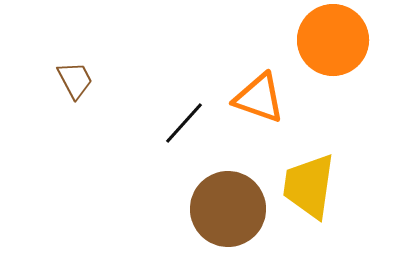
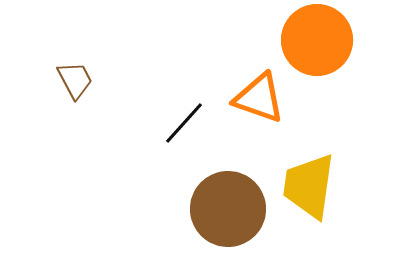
orange circle: moved 16 px left
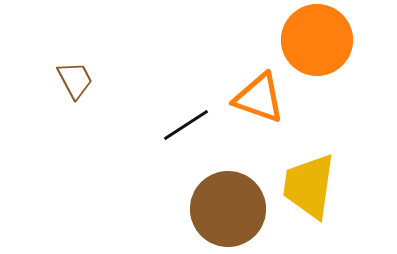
black line: moved 2 px right, 2 px down; rotated 15 degrees clockwise
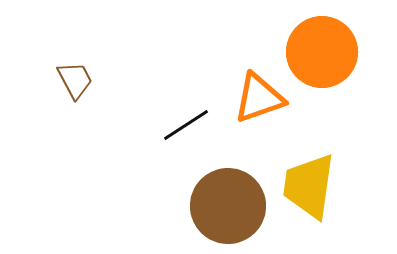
orange circle: moved 5 px right, 12 px down
orange triangle: rotated 38 degrees counterclockwise
brown circle: moved 3 px up
